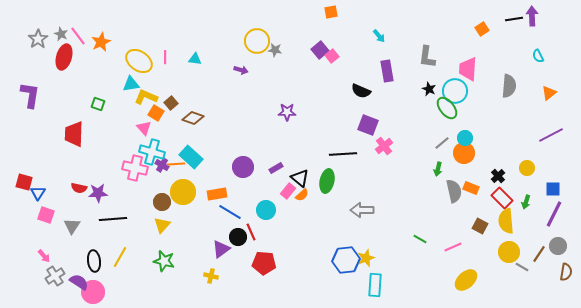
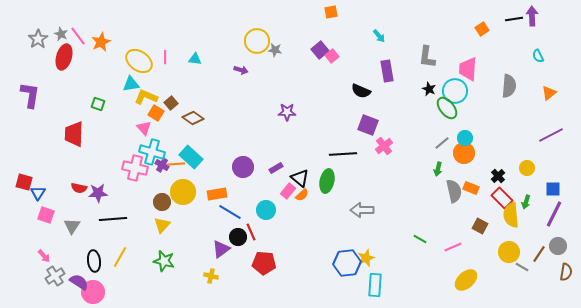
brown diamond at (193, 118): rotated 15 degrees clockwise
yellow semicircle at (506, 221): moved 5 px right, 6 px up
blue hexagon at (346, 260): moved 1 px right, 3 px down
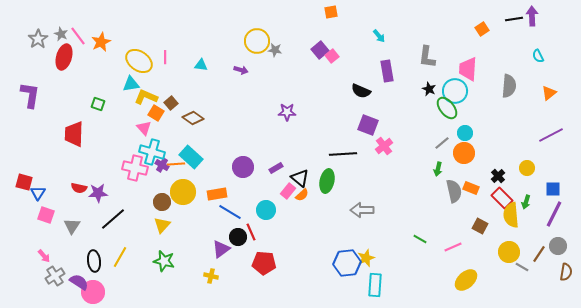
cyan triangle at (195, 59): moved 6 px right, 6 px down
cyan circle at (465, 138): moved 5 px up
black line at (113, 219): rotated 36 degrees counterclockwise
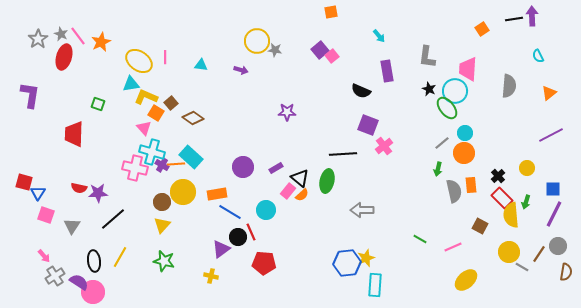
orange rectangle at (471, 188): moved 3 px up; rotated 63 degrees clockwise
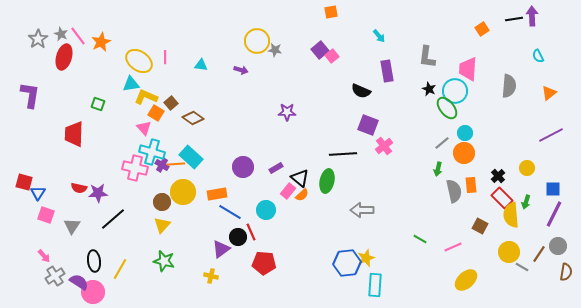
yellow line at (120, 257): moved 12 px down
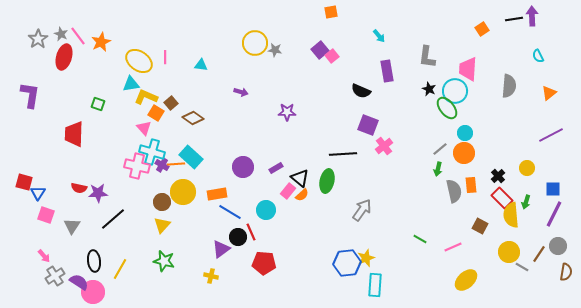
yellow circle at (257, 41): moved 2 px left, 2 px down
purple arrow at (241, 70): moved 22 px down
gray line at (442, 143): moved 2 px left, 6 px down
pink cross at (135, 168): moved 2 px right, 2 px up
gray arrow at (362, 210): rotated 125 degrees clockwise
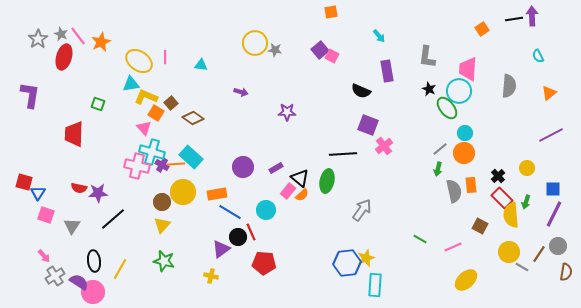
pink square at (332, 56): rotated 24 degrees counterclockwise
cyan circle at (455, 91): moved 4 px right
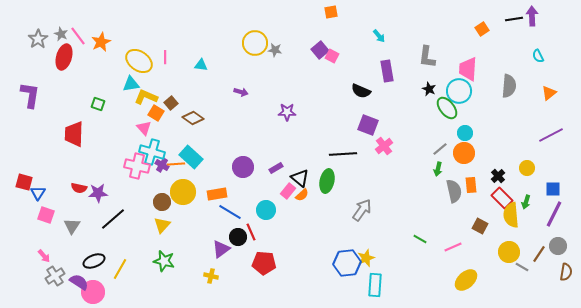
black ellipse at (94, 261): rotated 75 degrees clockwise
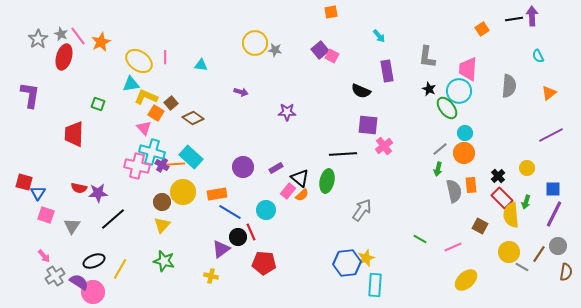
purple square at (368, 125): rotated 15 degrees counterclockwise
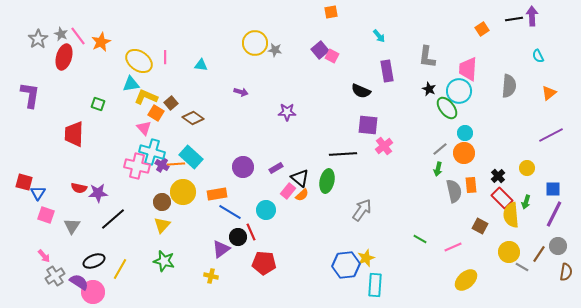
blue hexagon at (347, 263): moved 1 px left, 2 px down
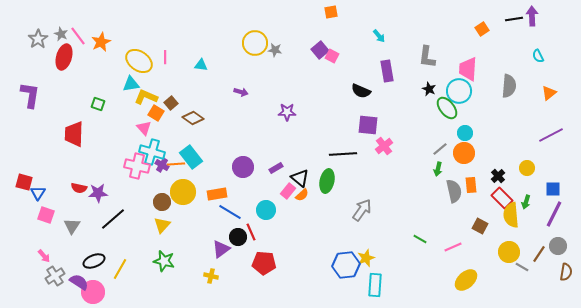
cyan rectangle at (191, 157): rotated 10 degrees clockwise
